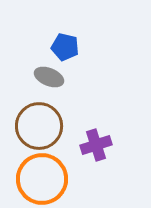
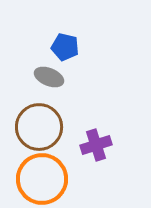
brown circle: moved 1 px down
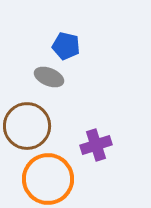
blue pentagon: moved 1 px right, 1 px up
brown circle: moved 12 px left, 1 px up
orange circle: moved 6 px right
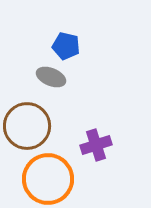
gray ellipse: moved 2 px right
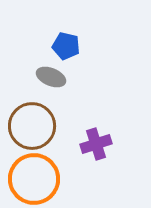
brown circle: moved 5 px right
purple cross: moved 1 px up
orange circle: moved 14 px left
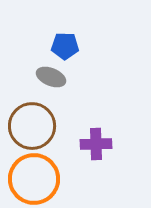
blue pentagon: moved 1 px left; rotated 12 degrees counterclockwise
purple cross: rotated 16 degrees clockwise
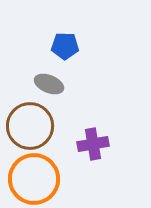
gray ellipse: moved 2 px left, 7 px down
brown circle: moved 2 px left
purple cross: moved 3 px left; rotated 8 degrees counterclockwise
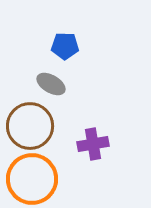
gray ellipse: moved 2 px right; rotated 8 degrees clockwise
orange circle: moved 2 px left
